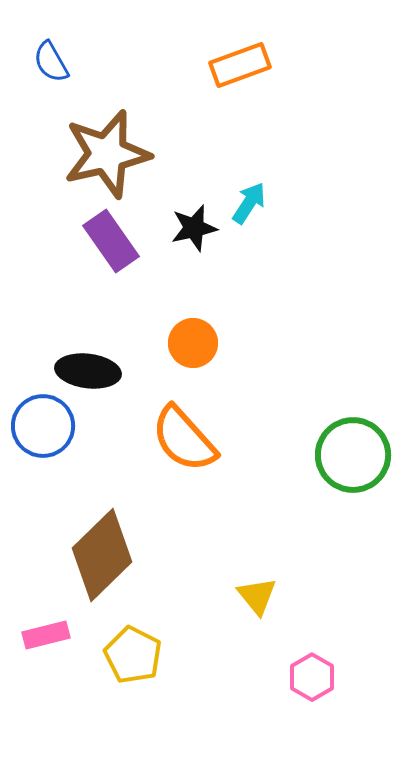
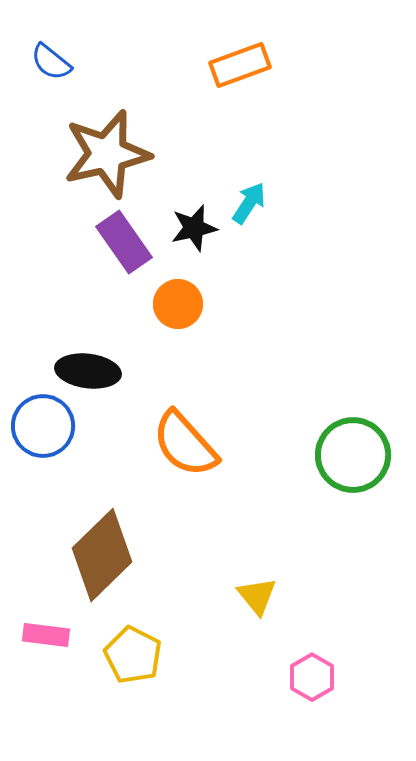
blue semicircle: rotated 21 degrees counterclockwise
purple rectangle: moved 13 px right, 1 px down
orange circle: moved 15 px left, 39 px up
orange semicircle: moved 1 px right, 5 px down
pink rectangle: rotated 21 degrees clockwise
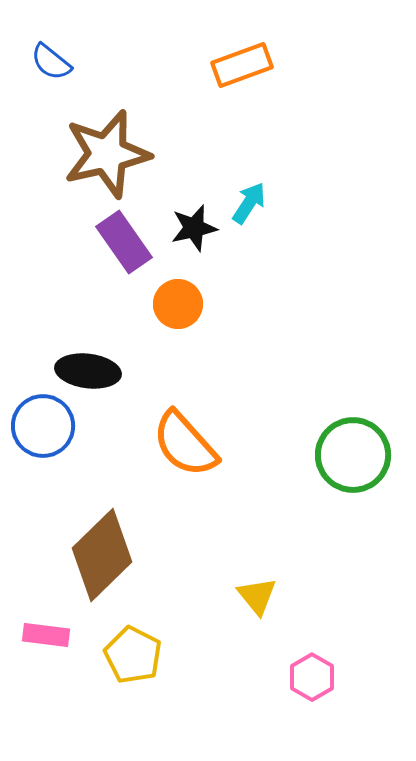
orange rectangle: moved 2 px right
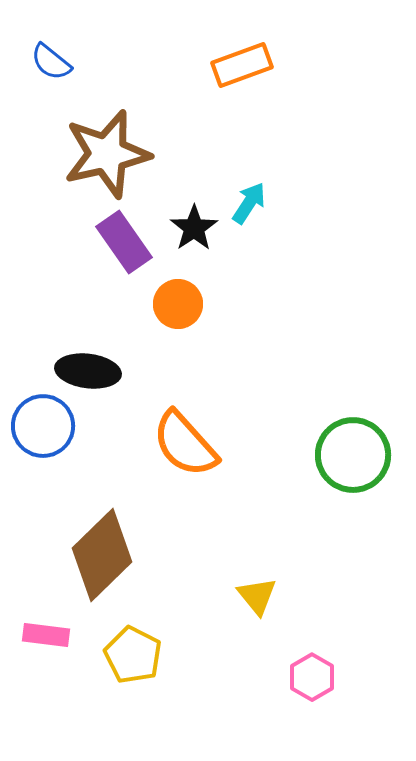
black star: rotated 21 degrees counterclockwise
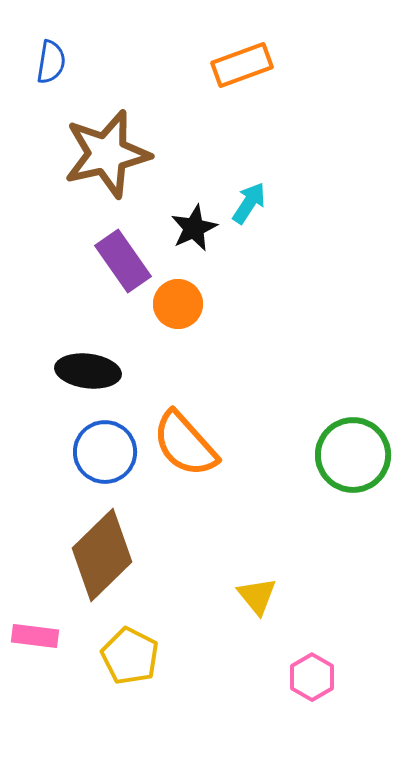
blue semicircle: rotated 120 degrees counterclockwise
black star: rotated 9 degrees clockwise
purple rectangle: moved 1 px left, 19 px down
blue circle: moved 62 px right, 26 px down
pink rectangle: moved 11 px left, 1 px down
yellow pentagon: moved 3 px left, 1 px down
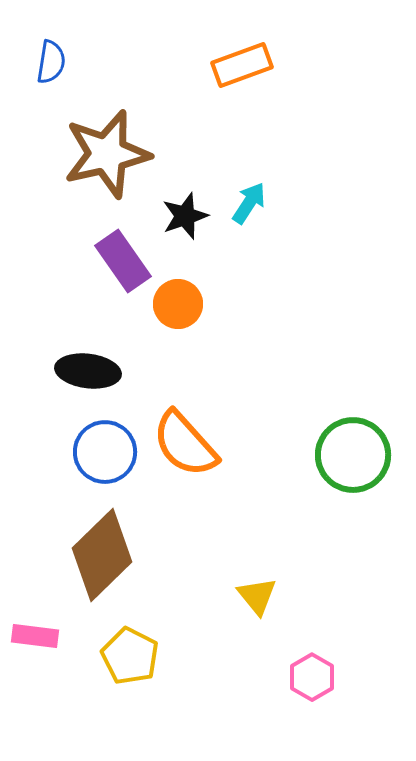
black star: moved 9 px left, 12 px up; rotated 6 degrees clockwise
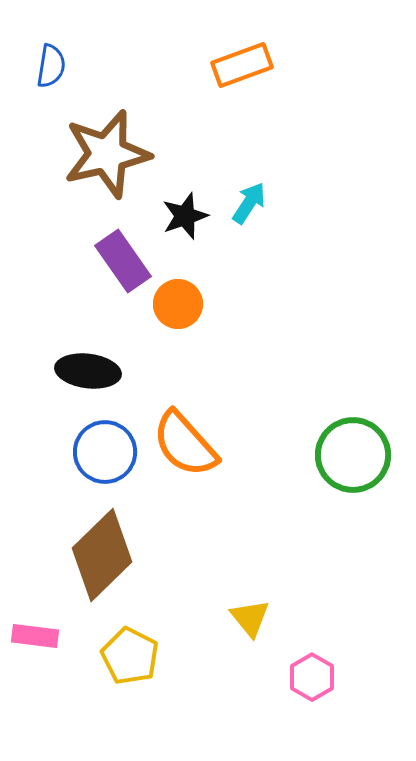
blue semicircle: moved 4 px down
yellow triangle: moved 7 px left, 22 px down
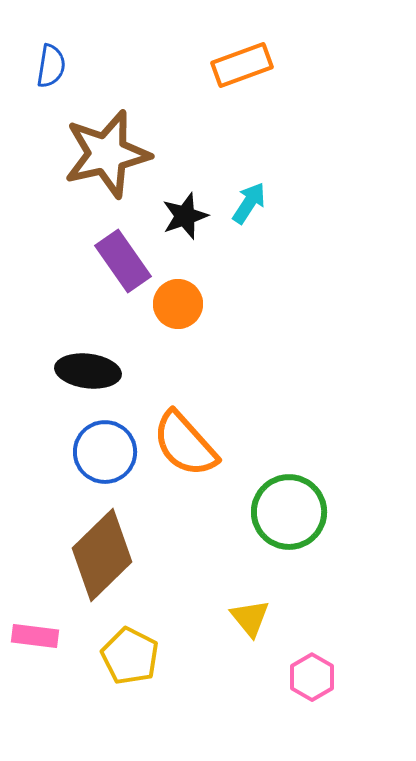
green circle: moved 64 px left, 57 px down
